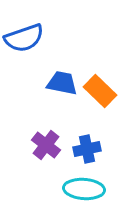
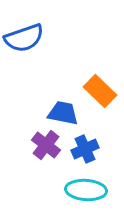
blue trapezoid: moved 1 px right, 30 px down
blue cross: moved 2 px left; rotated 12 degrees counterclockwise
cyan ellipse: moved 2 px right, 1 px down
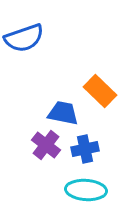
blue cross: rotated 12 degrees clockwise
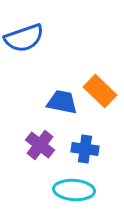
blue trapezoid: moved 1 px left, 11 px up
purple cross: moved 6 px left
blue cross: rotated 20 degrees clockwise
cyan ellipse: moved 12 px left
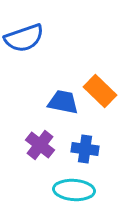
blue trapezoid: moved 1 px right
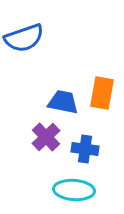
orange rectangle: moved 2 px right, 2 px down; rotated 56 degrees clockwise
purple cross: moved 6 px right, 8 px up; rotated 8 degrees clockwise
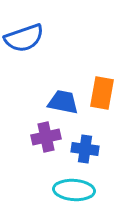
purple cross: rotated 32 degrees clockwise
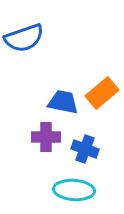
orange rectangle: rotated 40 degrees clockwise
purple cross: rotated 12 degrees clockwise
blue cross: rotated 12 degrees clockwise
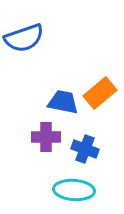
orange rectangle: moved 2 px left
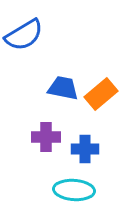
blue semicircle: moved 3 px up; rotated 12 degrees counterclockwise
orange rectangle: moved 1 px right, 1 px down
blue trapezoid: moved 14 px up
blue cross: rotated 20 degrees counterclockwise
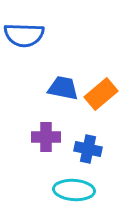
blue semicircle: rotated 33 degrees clockwise
blue cross: moved 3 px right; rotated 12 degrees clockwise
